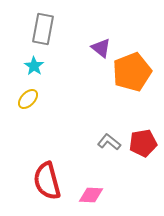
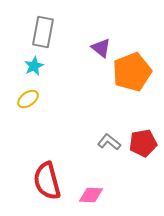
gray rectangle: moved 3 px down
cyan star: rotated 12 degrees clockwise
yellow ellipse: rotated 10 degrees clockwise
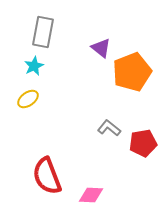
gray L-shape: moved 14 px up
red semicircle: moved 5 px up; rotated 6 degrees counterclockwise
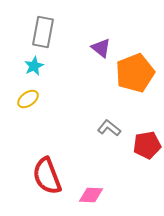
orange pentagon: moved 3 px right, 1 px down
red pentagon: moved 4 px right, 2 px down
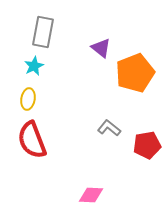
yellow ellipse: rotated 45 degrees counterclockwise
red semicircle: moved 15 px left, 36 px up
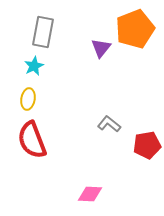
purple triangle: rotated 30 degrees clockwise
orange pentagon: moved 44 px up
gray L-shape: moved 4 px up
pink diamond: moved 1 px left, 1 px up
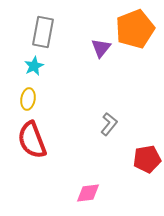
gray L-shape: rotated 90 degrees clockwise
red pentagon: moved 14 px down
pink diamond: moved 2 px left, 1 px up; rotated 10 degrees counterclockwise
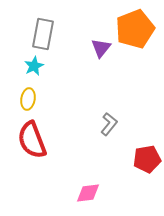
gray rectangle: moved 2 px down
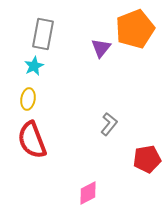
pink diamond: rotated 20 degrees counterclockwise
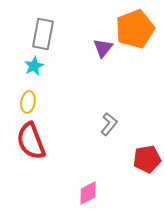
purple triangle: moved 2 px right
yellow ellipse: moved 3 px down
red semicircle: moved 1 px left, 1 px down
